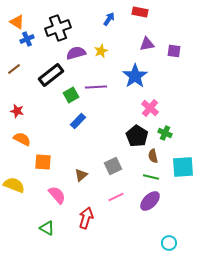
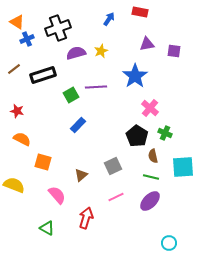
black rectangle: moved 8 px left; rotated 20 degrees clockwise
blue rectangle: moved 4 px down
orange square: rotated 12 degrees clockwise
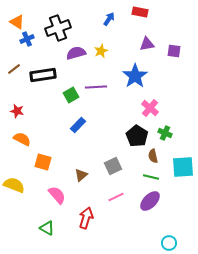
black rectangle: rotated 10 degrees clockwise
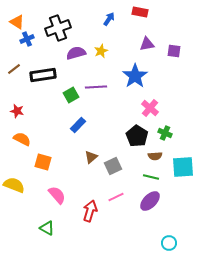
brown semicircle: moved 2 px right; rotated 80 degrees counterclockwise
brown triangle: moved 10 px right, 18 px up
red arrow: moved 4 px right, 7 px up
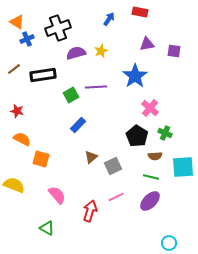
orange square: moved 2 px left, 3 px up
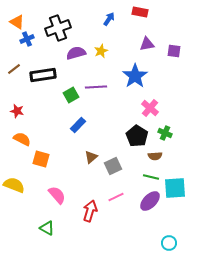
cyan square: moved 8 px left, 21 px down
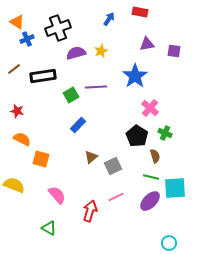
black rectangle: moved 1 px down
brown semicircle: rotated 104 degrees counterclockwise
green triangle: moved 2 px right
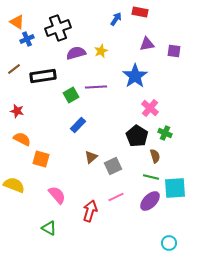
blue arrow: moved 7 px right
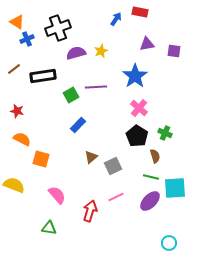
pink cross: moved 11 px left
green triangle: rotated 21 degrees counterclockwise
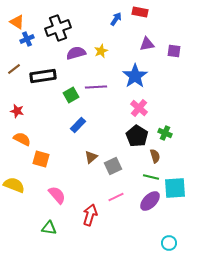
red arrow: moved 4 px down
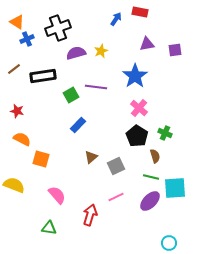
purple square: moved 1 px right, 1 px up; rotated 16 degrees counterclockwise
purple line: rotated 10 degrees clockwise
gray square: moved 3 px right
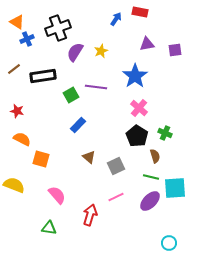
purple semicircle: moved 1 px left, 1 px up; rotated 42 degrees counterclockwise
brown triangle: moved 2 px left; rotated 40 degrees counterclockwise
